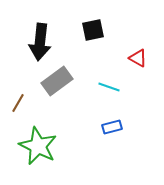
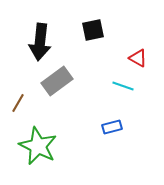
cyan line: moved 14 px right, 1 px up
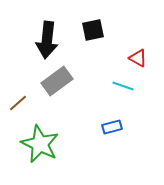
black arrow: moved 7 px right, 2 px up
brown line: rotated 18 degrees clockwise
green star: moved 2 px right, 2 px up
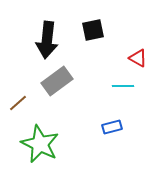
cyan line: rotated 20 degrees counterclockwise
